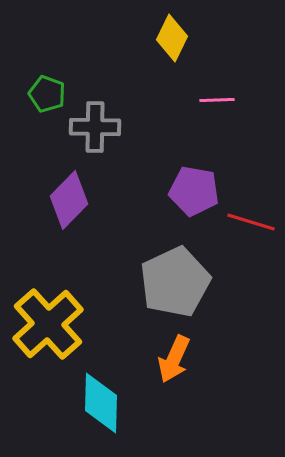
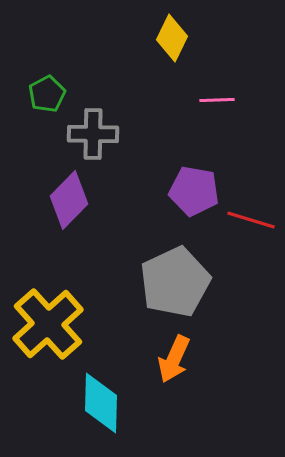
green pentagon: rotated 24 degrees clockwise
gray cross: moved 2 px left, 7 px down
red line: moved 2 px up
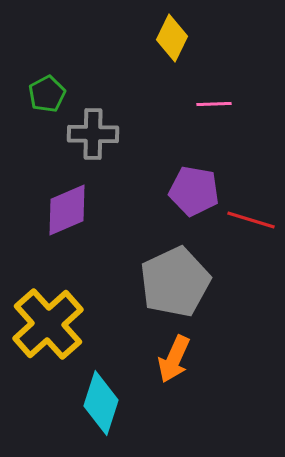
pink line: moved 3 px left, 4 px down
purple diamond: moved 2 px left, 10 px down; rotated 22 degrees clockwise
cyan diamond: rotated 16 degrees clockwise
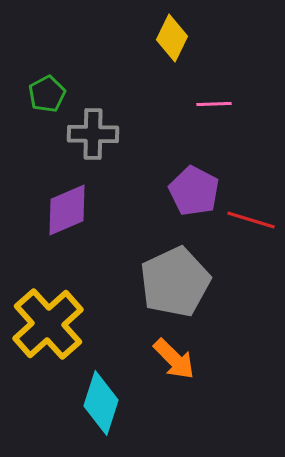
purple pentagon: rotated 18 degrees clockwise
orange arrow: rotated 69 degrees counterclockwise
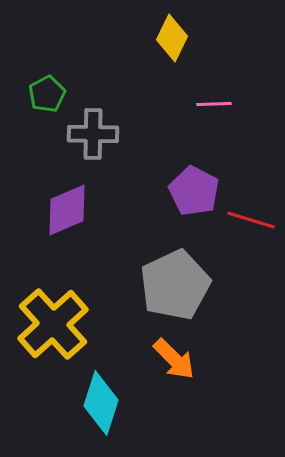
gray pentagon: moved 3 px down
yellow cross: moved 5 px right
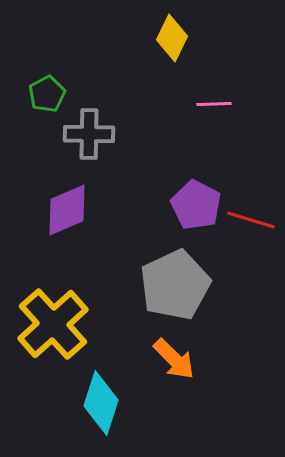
gray cross: moved 4 px left
purple pentagon: moved 2 px right, 14 px down
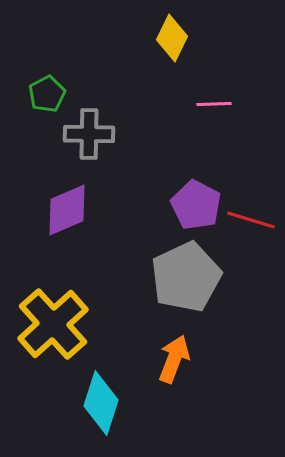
gray pentagon: moved 11 px right, 8 px up
orange arrow: rotated 114 degrees counterclockwise
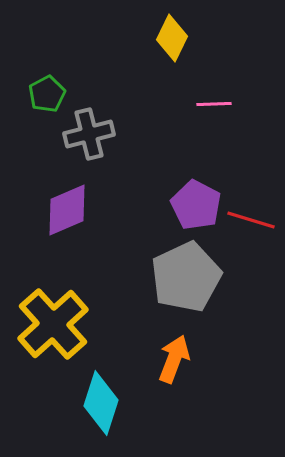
gray cross: rotated 15 degrees counterclockwise
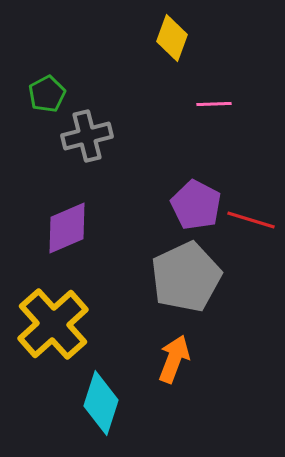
yellow diamond: rotated 6 degrees counterclockwise
gray cross: moved 2 px left, 2 px down
purple diamond: moved 18 px down
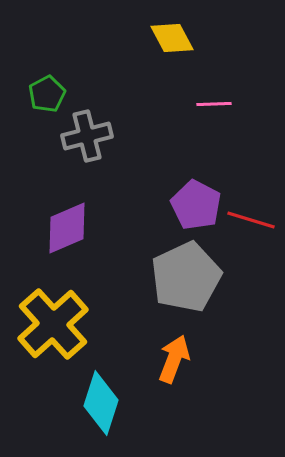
yellow diamond: rotated 48 degrees counterclockwise
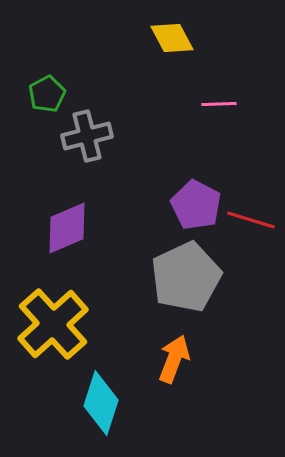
pink line: moved 5 px right
